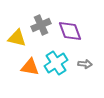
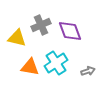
gray arrow: moved 3 px right, 7 px down; rotated 24 degrees counterclockwise
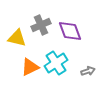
orange triangle: rotated 36 degrees counterclockwise
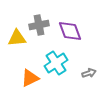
gray cross: moved 2 px left; rotated 12 degrees clockwise
yellow triangle: rotated 18 degrees counterclockwise
orange triangle: moved 11 px down
gray arrow: moved 1 px right, 2 px down
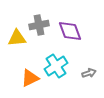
cyan cross: moved 3 px down
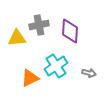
purple diamond: rotated 25 degrees clockwise
gray arrow: rotated 32 degrees clockwise
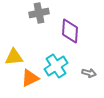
gray cross: moved 12 px up
yellow triangle: moved 3 px left, 19 px down
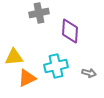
cyan cross: rotated 20 degrees clockwise
orange triangle: moved 3 px left
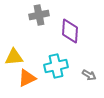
gray cross: moved 2 px down
gray arrow: moved 2 px down; rotated 16 degrees clockwise
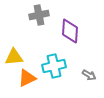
cyan cross: moved 2 px left
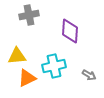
gray cross: moved 10 px left
yellow triangle: moved 3 px right, 1 px up
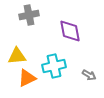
purple diamond: rotated 15 degrees counterclockwise
